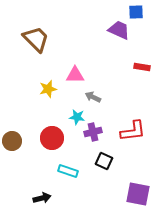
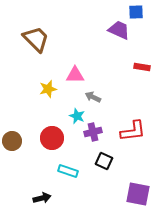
cyan star: moved 1 px up; rotated 14 degrees clockwise
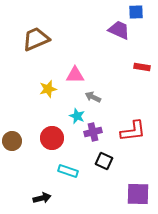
brown trapezoid: rotated 68 degrees counterclockwise
purple square: rotated 10 degrees counterclockwise
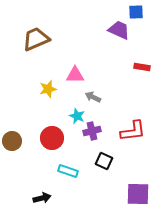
purple cross: moved 1 px left, 1 px up
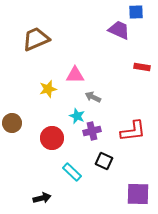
brown circle: moved 18 px up
cyan rectangle: moved 4 px right, 1 px down; rotated 24 degrees clockwise
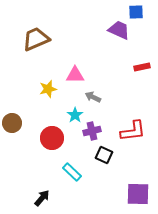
red rectangle: rotated 21 degrees counterclockwise
cyan star: moved 2 px left, 1 px up; rotated 14 degrees clockwise
black square: moved 6 px up
black arrow: rotated 36 degrees counterclockwise
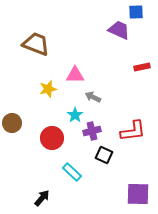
brown trapezoid: moved 5 px down; rotated 44 degrees clockwise
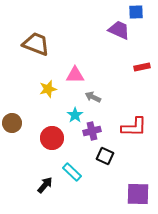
red L-shape: moved 1 px right, 4 px up; rotated 8 degrees clockwise
black square: moved 1 px right, 1 px down
black arrow: moved 3 px right, 13 px up
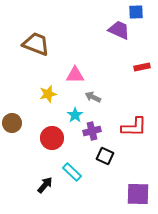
yellow star: moved 5 px down
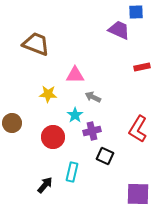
yellow star: rotated 18 degrees clockwise
red L-shape: moved 4 px right, 2 px down; rotated 120 degrees clockwise
red circle: moved 1 px right, 1 px up
cyan rectangle: rotated 60 degrees clockwise
